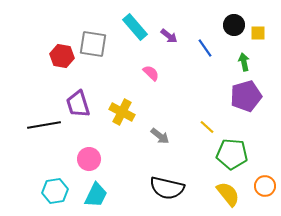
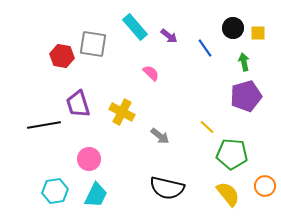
black circle: moved 1 px left, 3 px down
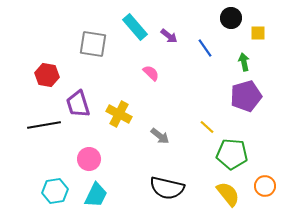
black circle: moved 2 px left, 10 px up
red hexagon: moved 15 px left, 19 px down
yellow cross: moved 3 px left, 2 px down
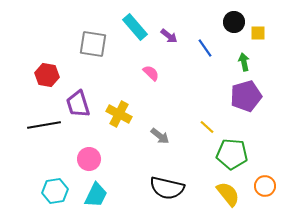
black circle: moved 3 px right, 4 px down
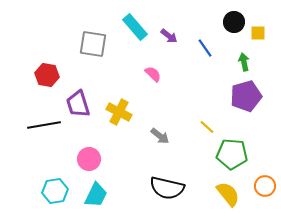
pink semicircle: moved 2 px right, 1 px down
yellow cross: moved 2 px up
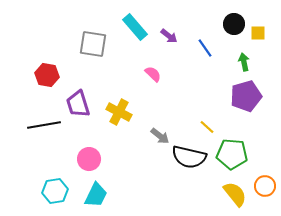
black circle: moved 2 px down
black semicircle: moved 22 px right, 31 px up
yellow semicircle: moved 7 px right
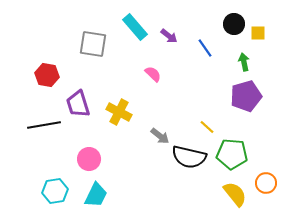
orange circle: moved 1 px right, 3 px up
